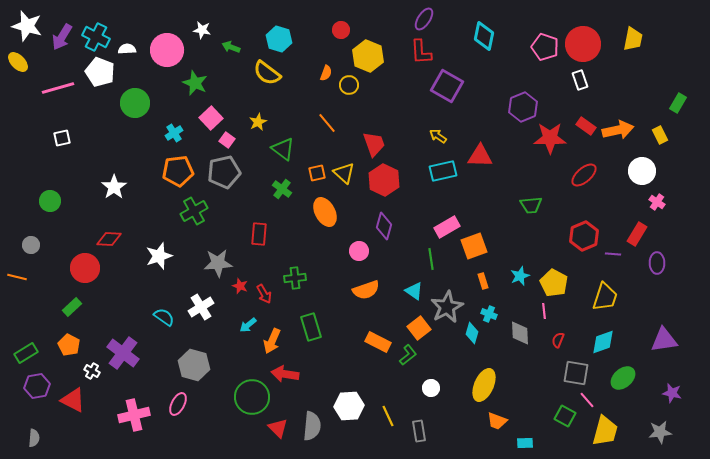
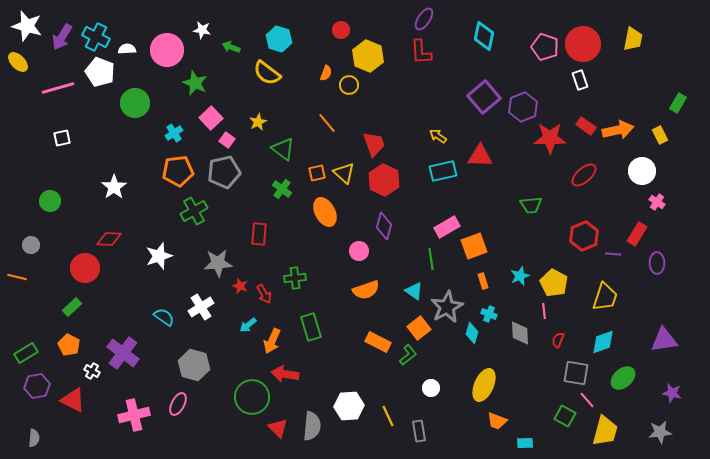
purple square at (447, 86): moved 37 px right, 11 px down; rotated 20 degrees clockwise
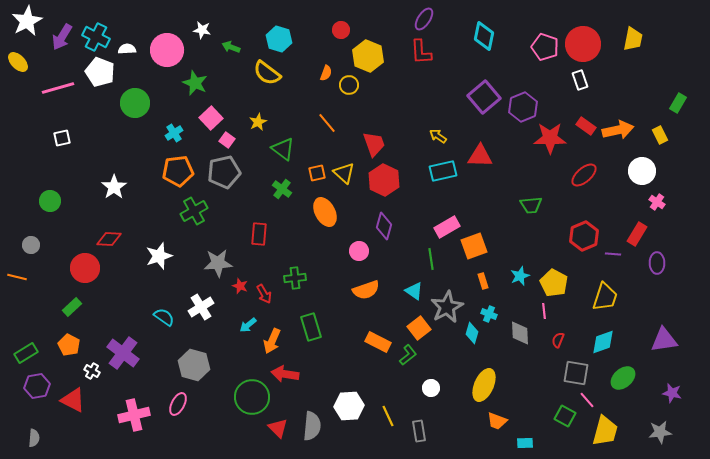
white star at (27, 26): moved 5 px up; rotated 28 degrees clockwise
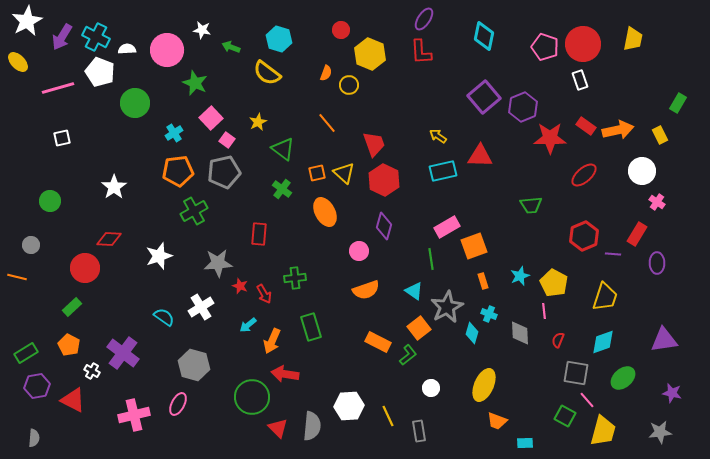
yellow hexagon at (368, 56): moved 2 px right, 2 px up
yellow trapezoid at (605, 431): moved 2 px left
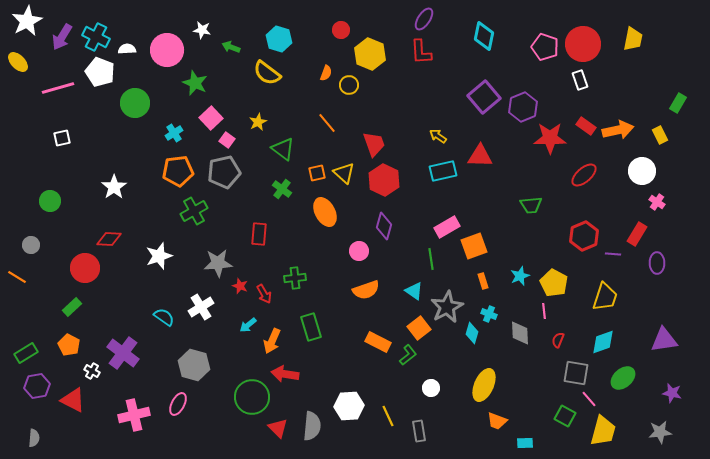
orange line at (17, 277): rotated 18 degrees clockwise
pink line at (587, 400): moved 2 px right, 1 px up
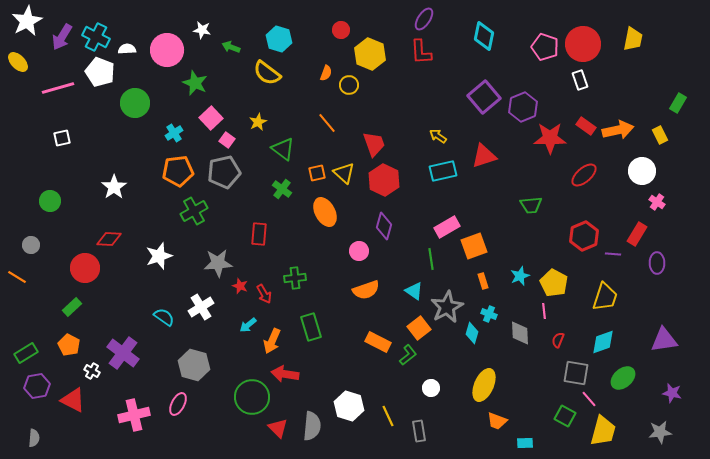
red triangle at (480, 156): moved 4 px right; rotated 20 degrees counterclockwise
white hexagon at (349, 406): rotated 20 degrees clockwise
